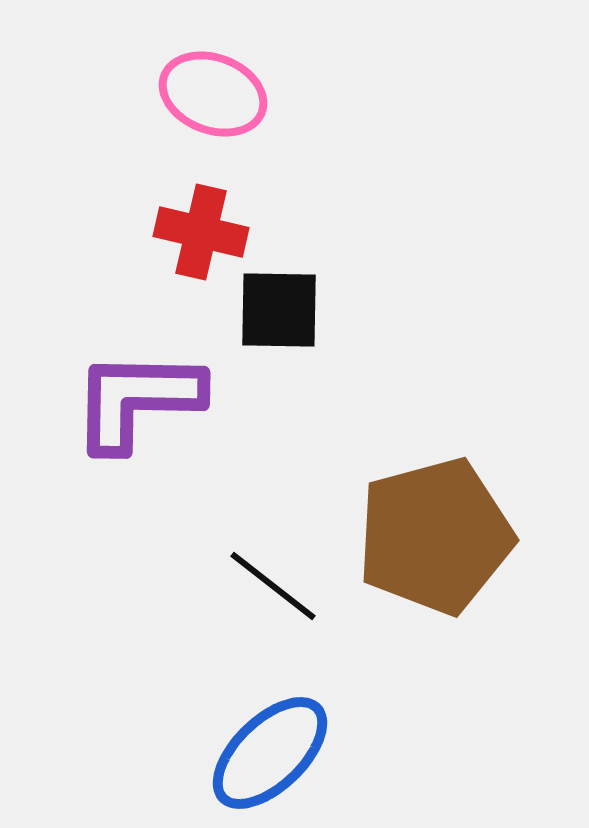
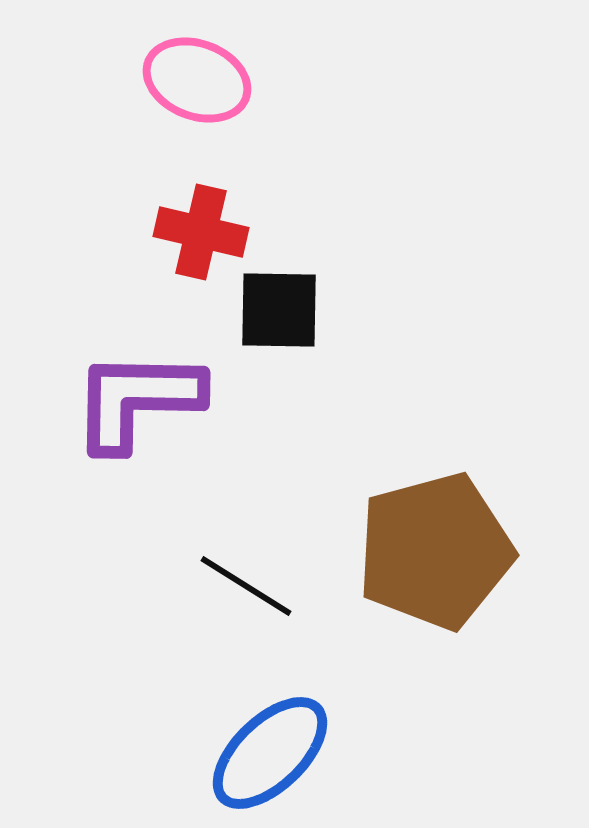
pink ellipse: moved 16 px left, 14 px up
brown pentagon: moved 15 px down
black line: moved 27 px left; rotated 6 degrees counterclockwise
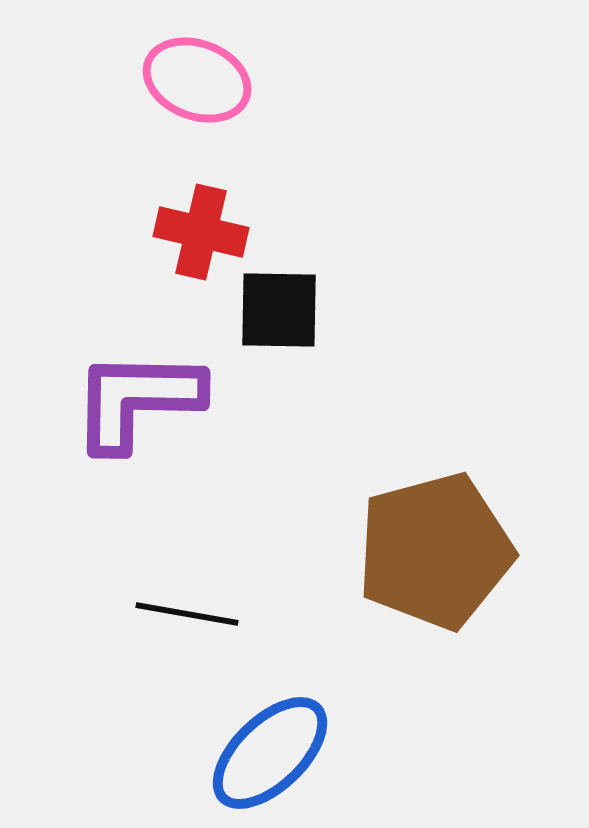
black line: moved 59 px left, 28 px down; rotated 22 degrees counterclockwise
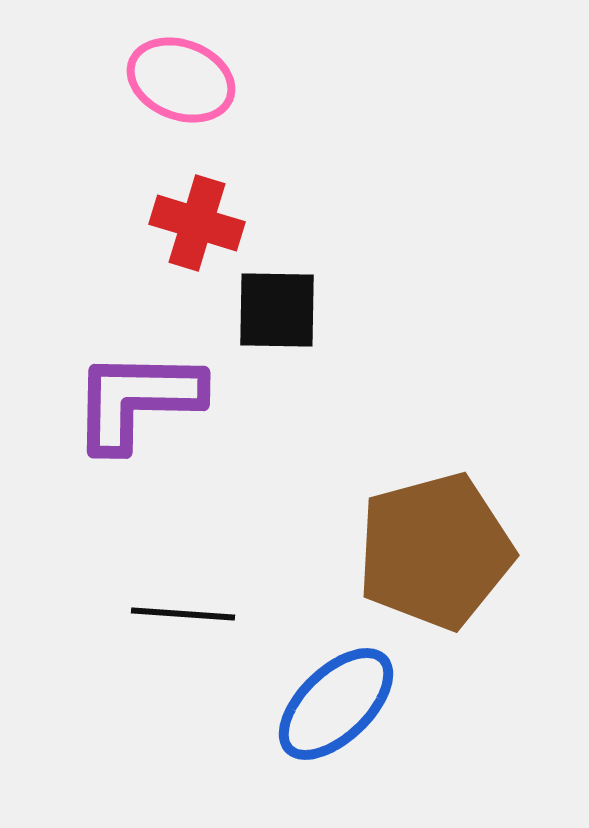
pink ellipse: moved 16 px left
red cross: moved 4 px left, 9 px up; rotated 4 degrees clockwise
black square: moved 2 px left
black line: moved 4 px left; rotated 6 degrees counterclockwise
blue ellipse: moved 66 px right, 49 px up
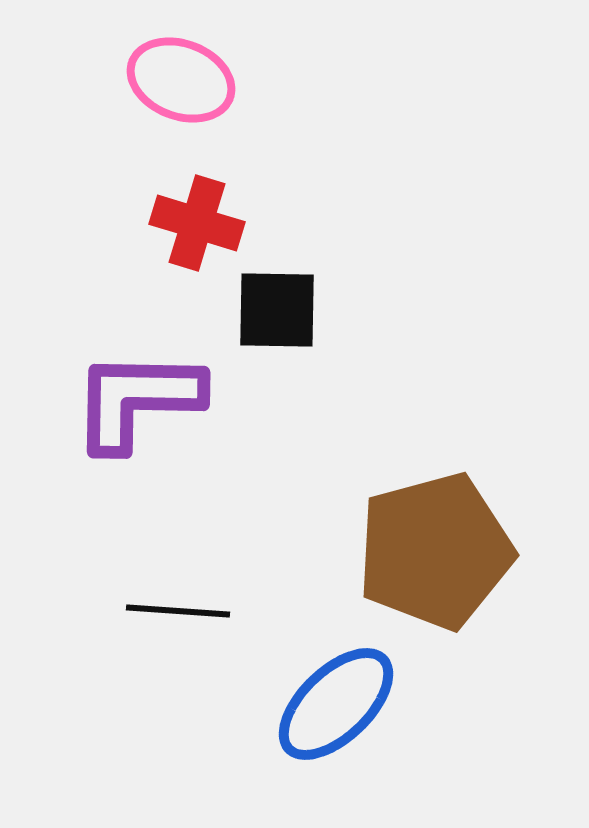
black line: moved 5 px left, 3 px up
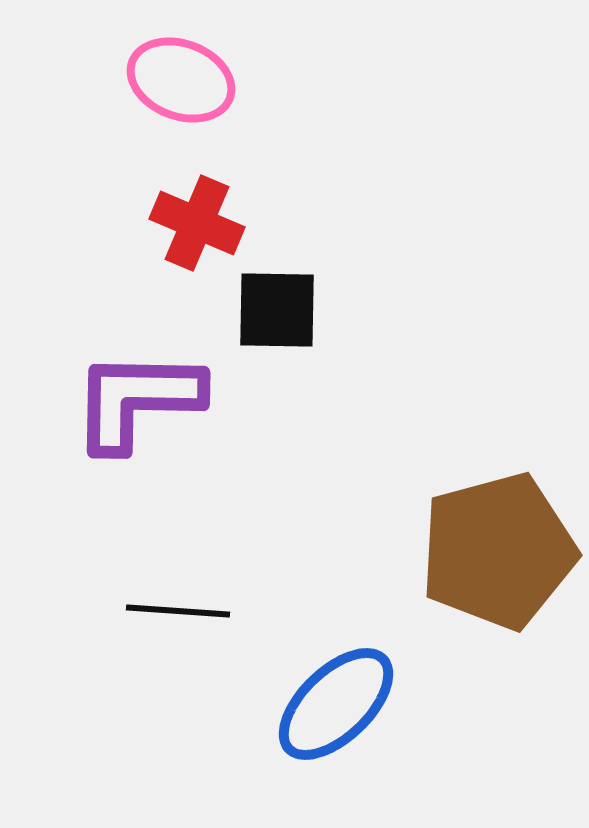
red cross: rotated 6 degrees clockwise
brown pentagon: moved 63 px right
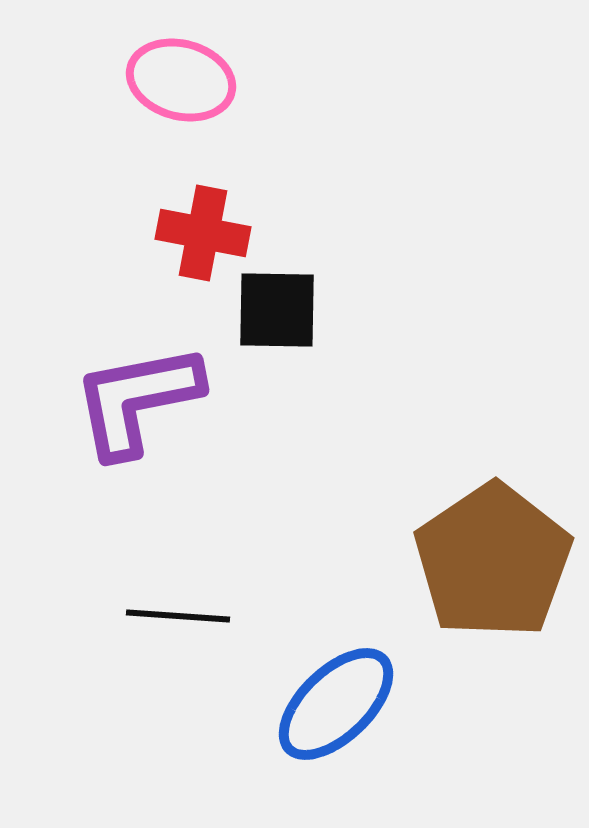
pink ellipse: rotated 6 degrees counterclockwise
red cross: moved 6 px right, 10 px down; rotated 12 degrees counterclockwise
purple L-shape: rotated 12 degrees counterclockwise
brown pentagon: moved 5 px left, 10 px down; rotated 19 degrees counterclockwise
black line: moved 5 px down
